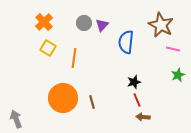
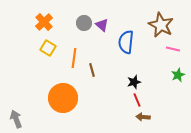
purple triangle: rotated 32 degrees counterclockwise
brown line: moved 32 px up
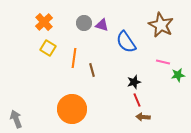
purple triangle: rotated 24 degrees counterclockwise
blue semicircle: rotated 40 degrees counterclockwise
pink line: moved 10 px left, 13 px down
green star: rotated 16 degrees clockwise
orange circle: moved 9 px right, 11 px down
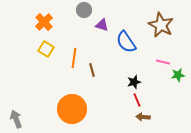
gray circle: moved 13 px up
yellow square: moved 2 px left, 1 px down
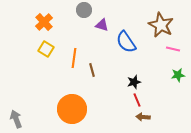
pink line: moved 10 px right, 13 px up
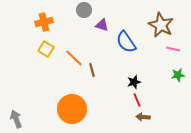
orange cross: rotated 30 degrees clockwise
orange line: rotated 54 degrees counterclockwise
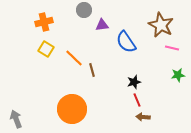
purple triangle: rotated 24 degrees counterclockwise
pink line: moved 1 px left, 1 px up
